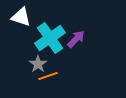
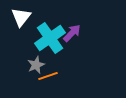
white triangle: rotated 50 degrees clockwise
purple arrow: moved 4 px left, 6 px up
gray star: moved 2 px left, 1 px down; rotated 12 degrees clockwise
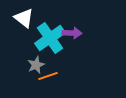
white triangle: moved 3 px right, 1 px down; rotated 30 degrees counterclockwise
purple arrow: rotated 48 degrees clockwise
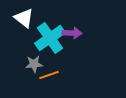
gray star: moved 2 px left, 1 px up; rotated 18 degrees clockwise
orange line: moved 1 px right, 1 px up
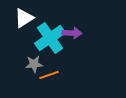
white triangle: rotated 50 degrees clockwise
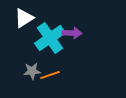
gray star: moved 2 px left, 7 px down
orange line: moved 1 px right
